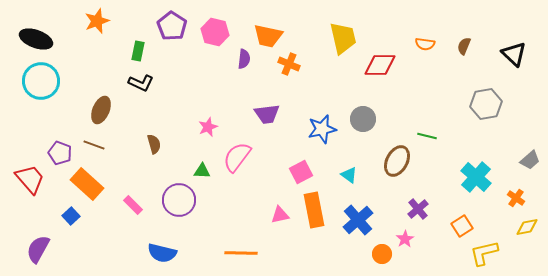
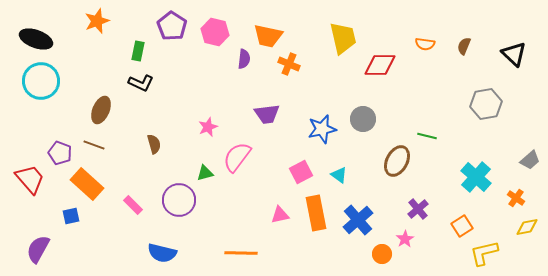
green triangle at (202, 171): moved 3 px right, 2 px down; rotated 18 degrees counterclockwise
cyan triangle at (349, 175): moved 10 px left
orange rectangle at (314, 210): moved 2 px right, 3 px down
blue square at (71, 216): rotated 30 degrees clockwise
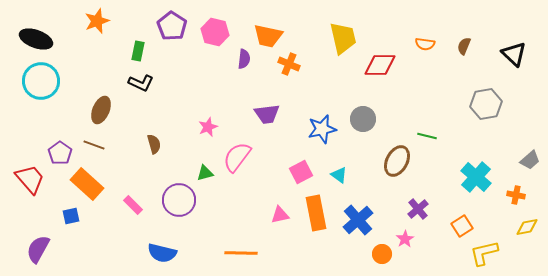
purple pentagon at (60, 153): rotated 15 degrees clockwise
orange cross at (516, 198): moved 3 px up; rotated 24 degrees counterclockwise
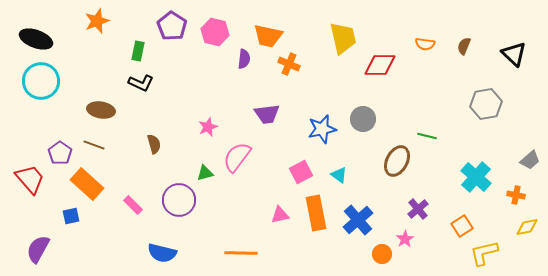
brown ellipse at (101, 110): rotated 76 degrees clockwise
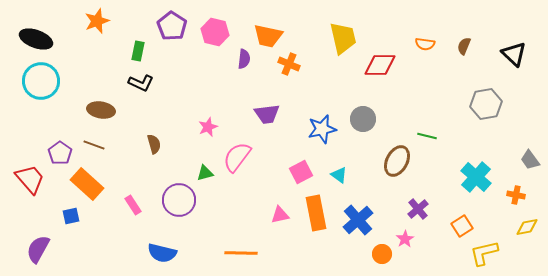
gray trapezoid at (530, 160): rotated 95 degrees clockwise
pink rectangle at (133, 205): rotated 12 degrees clockwise
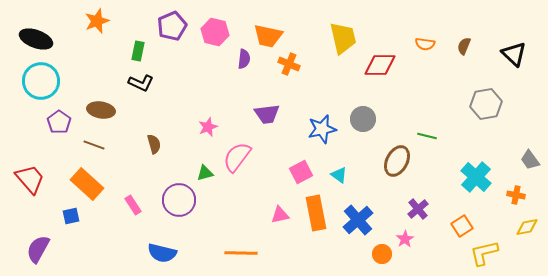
purple pentagon at (172, 26): rotated 16 degrees clockwise
purple pentagon at (60, 153): moved 1 px left, 31 px up
